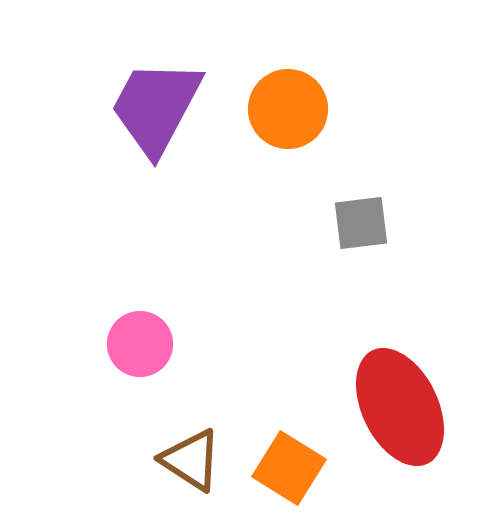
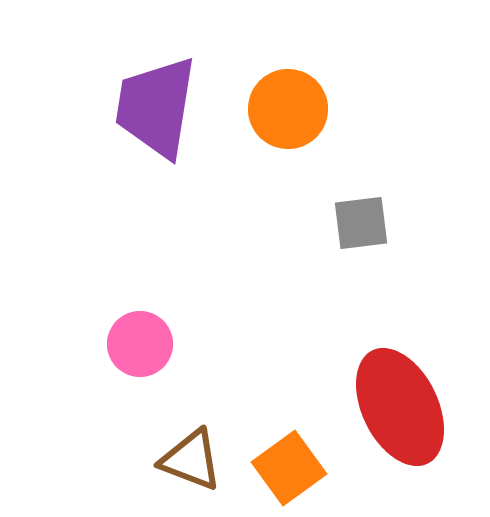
purple trapezoid: rotated 19 degrees counterclockwise
brown triangle: rotated 12 degrees counterclockwise
orange square: rotated 22 degrees clockwise
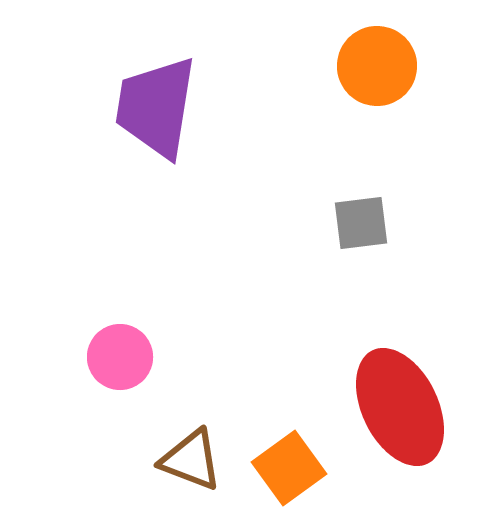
orange circle: moved 89 px right, 43 px up
pink circle: moved 20 px left, 13 px down
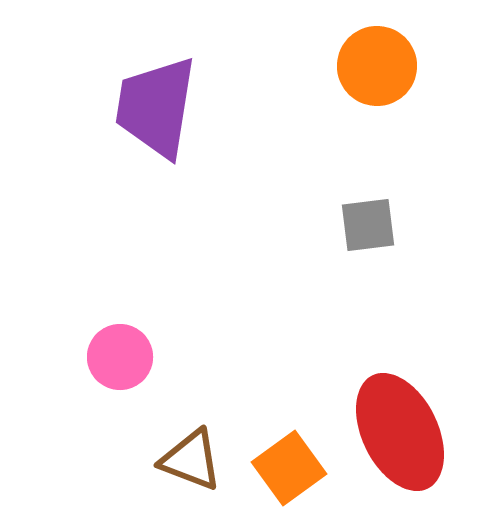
gray square: moved 7 px right, 2 px down
red ellipse: moved 25 px down
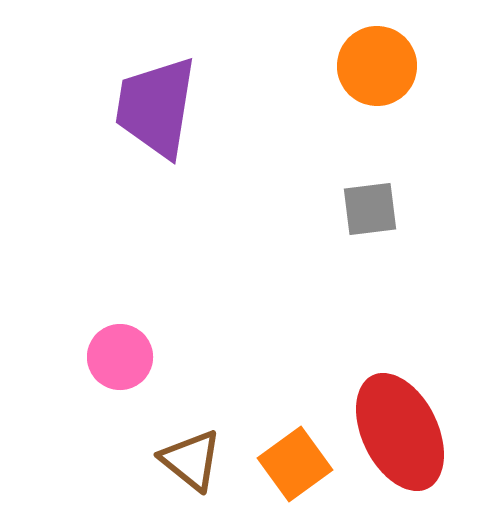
gray square: moved 2 px right, 16 px up
brown triangle: rotated 18 degrees clockwise
orange square: moved 6 px right, 4 px up
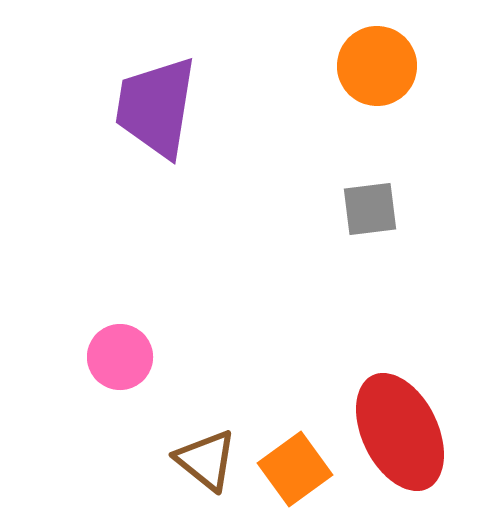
brown triangle: moved 15 px right
orange square: moved 5 px down
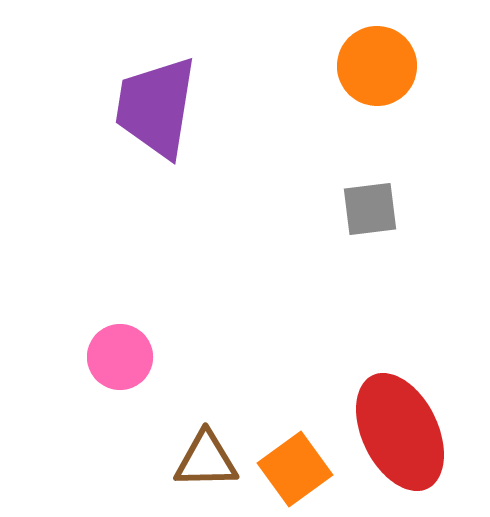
brown triangle: rotated 40 degrees counterclockwise
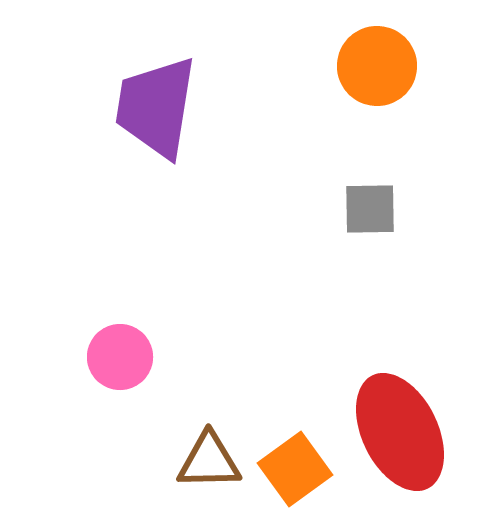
gray square: rotated 6 degrees clockwise
brown triangle: moved 3 px right, 1 px down
